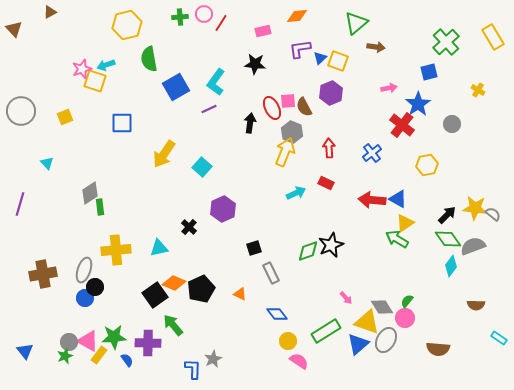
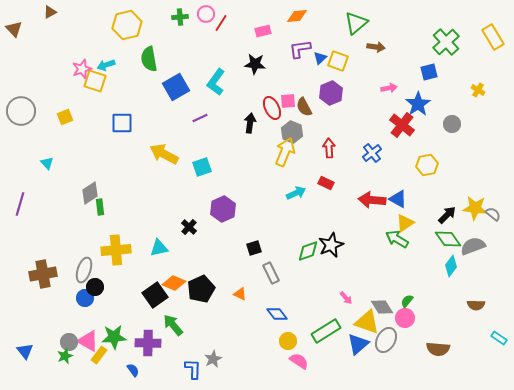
pink circle at (204, 14): moved 2 px right
purple line at (209, 109): moved 9 px left, 9 px down
yellow arrow at (164, 154): rotated 84 degrees clockwise
cyan square at (202, 167): rotated 30 degrees clockwise
blue semicircle at (127, 360): moved 6 px right, 10 px down
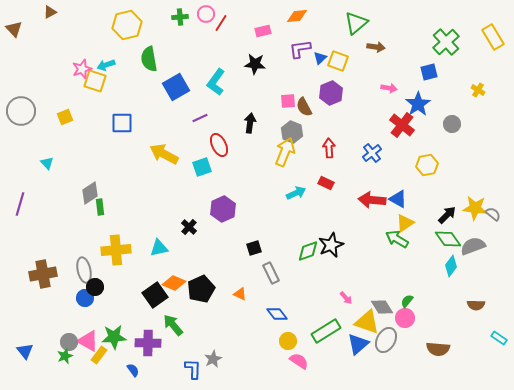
pink arrow at (389, 88): rotated 21 degrees clockwise
red ellipse at (272, 108): moved 53 px left, 37 px down
gray ellipse at (84, 270): rotated 30 degrees counterclockwise
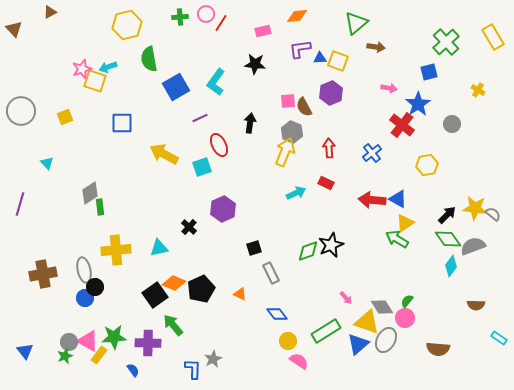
blue triangle at (320, 58): rotated 40 degrees clockwise
cyan arrow at (106, 65): moved 2 px right, 2 px down
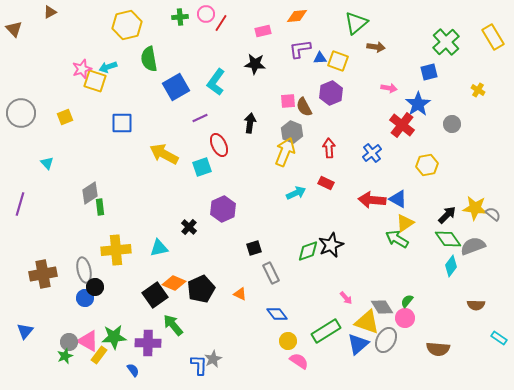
gray circle at (21, 111): moved 2 px down
blue triangle at (25, 351): moved 20 px up; rotated 18 degrees clockwise
blue L-shape at (193, 369): moved 6 px right, 4 px up
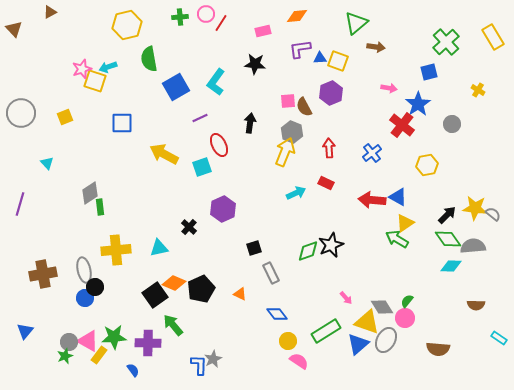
blue triangle at (398, 199): moved 2 px up
gray semicircle at (473, 246): rotated 15 degrees clockwise
cyan diamond at (451, 266): rotated 55 degrees clockwise
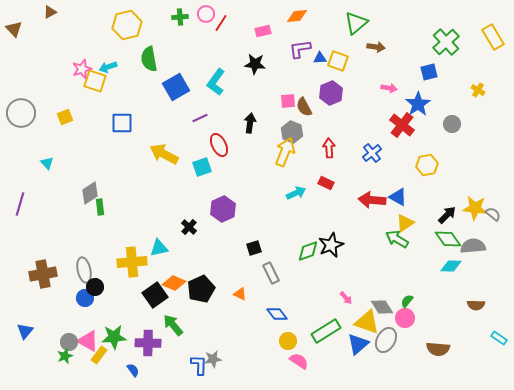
yellow cross at (116, 250): moved 16 px right, 12 px down
gray star at (213, 359): rotated 18 degrees clockwise
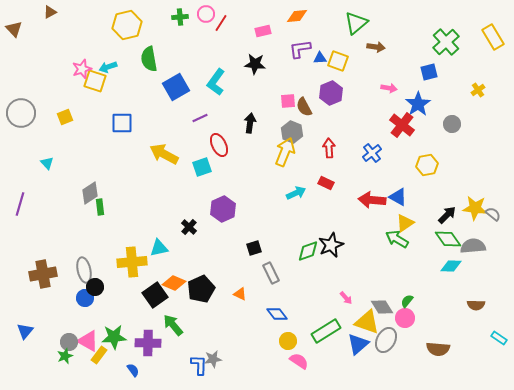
yellow cross at (478, 90): rotated 24 degrees clockwise
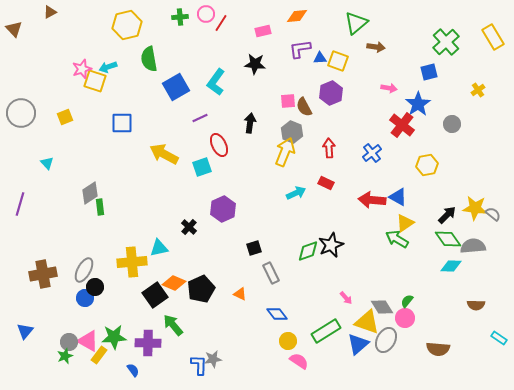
gray ellipse at (84, 270): rotated 40 degrees clockwise
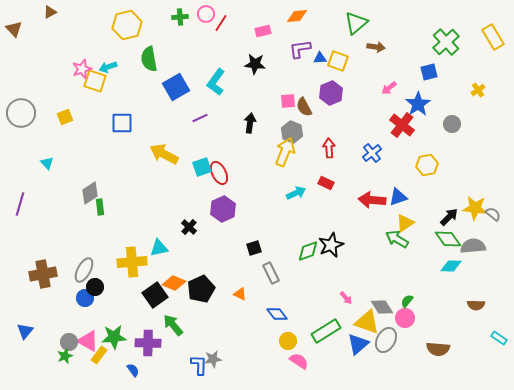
pink arrow at (389, 88): rotated 133 degrees clockwise
red ellipse at (219, 145): moved 28 px down
blue triangle at (398, 197): rotated 48 degrees counterclockwise
black arrow at (447, 215): moved 2 px right, 2 px down
